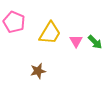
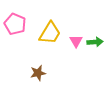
pink pentagon: moved 1 px right, 2 px down
green arrow: rotated 49 degrees counterclockwise
brown star: moved 2 px down
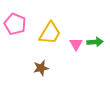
pink triangle: moved 3 px down
brown star: moved 3 px right, 5 px up
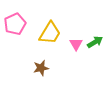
pink pentagon: rotated 25 degrees clockwise
green arrow: rotated 28 degrees counterclockwise
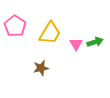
pink pentagon: moved 2 px down; rotated 15 degrees counterclockwise
green arrow: rotated 14 degrees clockwise
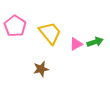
yellow trapezoid: rotated 70 degrees counterclockwise
pink triangle: rotated 32 degrees clockwise
brown star: moved 1 px down
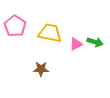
yellow trapezoid: rotated 40 degrees counterclockwise
green arrow: rotated 35 degrees clockwise
brown star: rotated 14 degrees clockwise
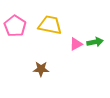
yellow trapezoid: moved 8 px up
green arrow: rotated 28 degrees counterclockwise
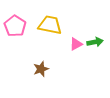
brown star: rotated 21 degrees counterclockwise
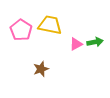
pink pentagon: moved 6 px right, 4 px down
